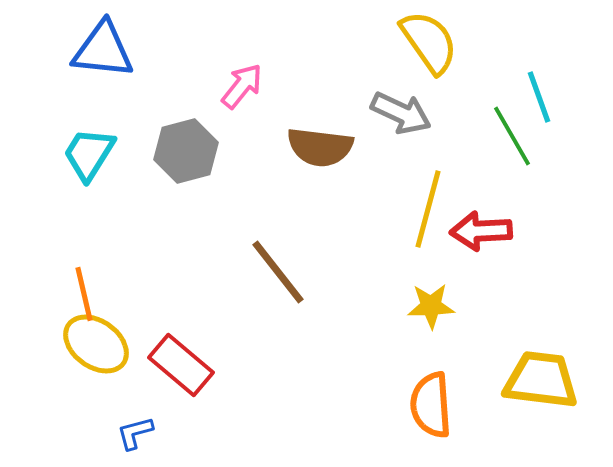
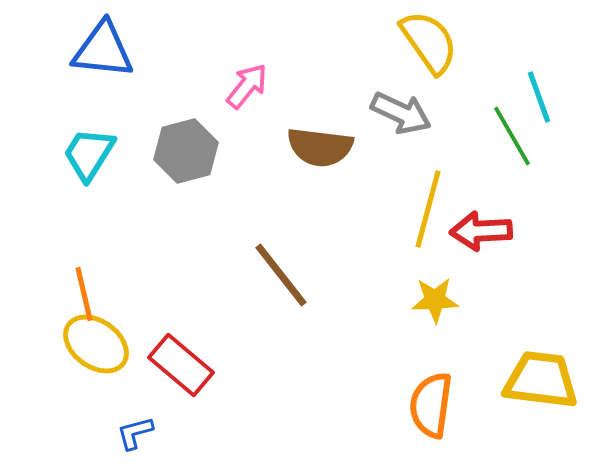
pink arrow: moved 5 px right
brown line: moved 3 px right, 3 px down
yellow star: moved 4 px right, 6 px up
orange semicircle: rotated 12 degrees clockwise
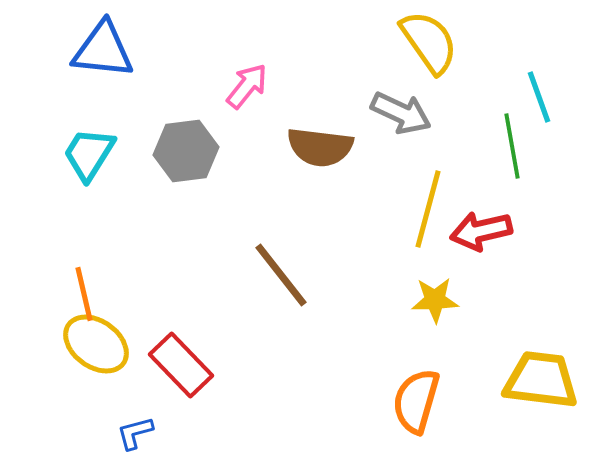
green line: moved 10 px down; rotated 20 degrees clockwise
gray hexagon: rotated 8 degrees clockwise
red arrow: rotated 10 degrees counterclockwise
red rectangle: rotated 6 degrees clockwise
orange semicircle: moved 15 px left, 4 px up; rotated 8 degrees clockwise
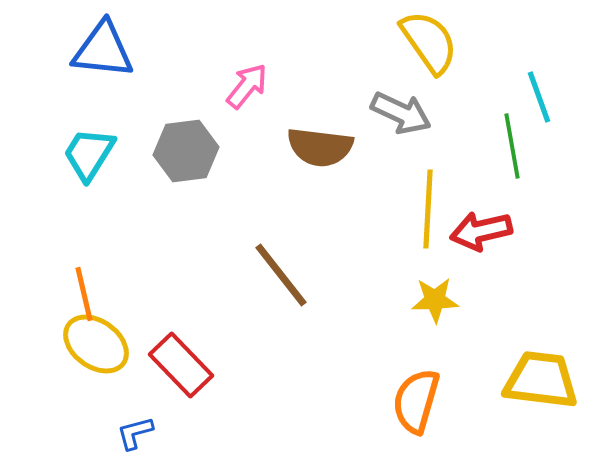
yellow line: rotated 12 degrees counterclockwise
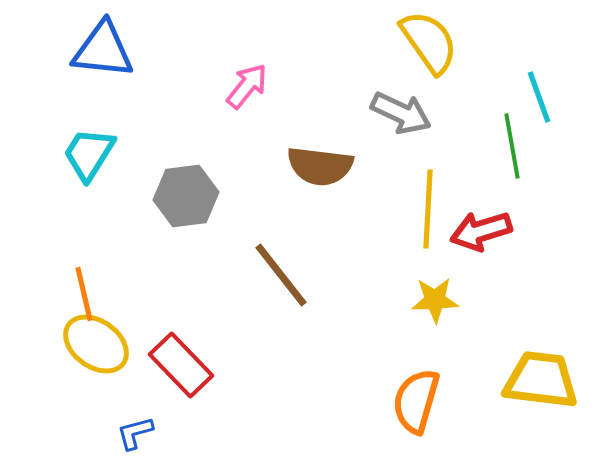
brown semicircle: moved 19 px down
gray hexagon: moved 45 px down
red arrow: rotated 4 degrees counterclockwise
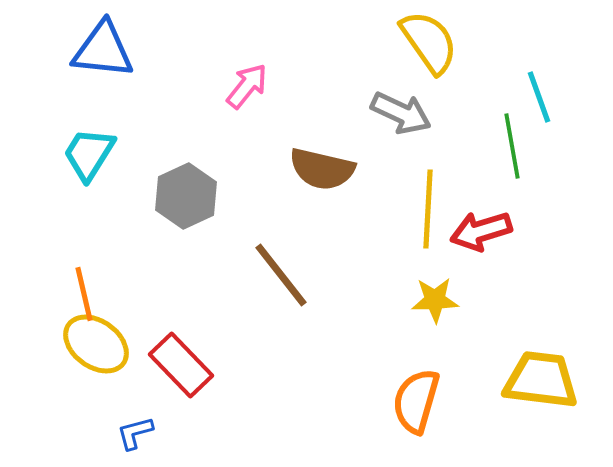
brown semicircle: moved 2 px right, 3 px down; rotated 6 degrees clockwise
gray hexagon: rotated 18 degrees counterclockwise
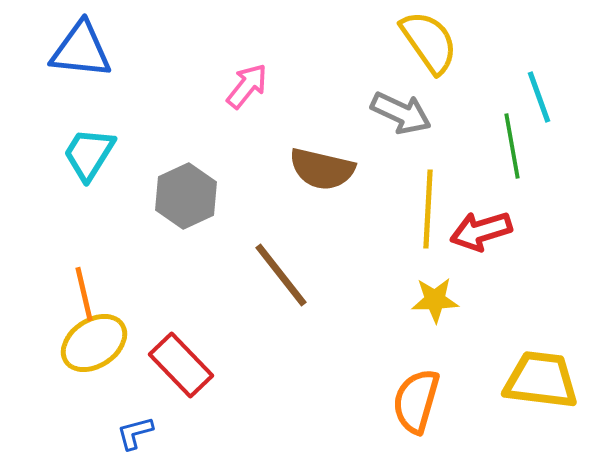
blue triangle: moved 22 px left
yellow ellipse: moved 2 px left, 1 px up; rotated 70 degrees counterclockwise
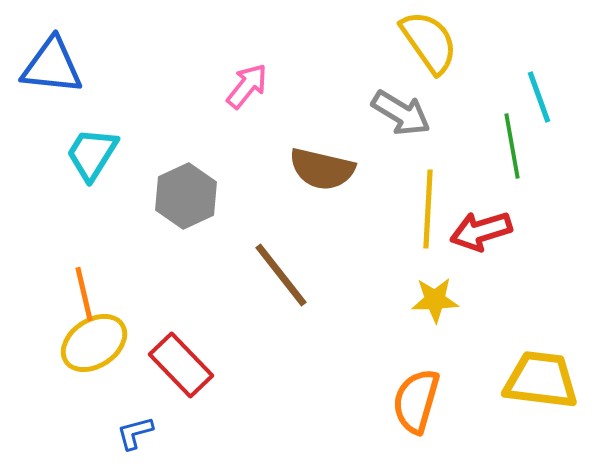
blue triangle: moved 29 px left, 16 px down
gray arrow: rotated 6 degrees clockwise
cyan trapezoid: moved 3 px right
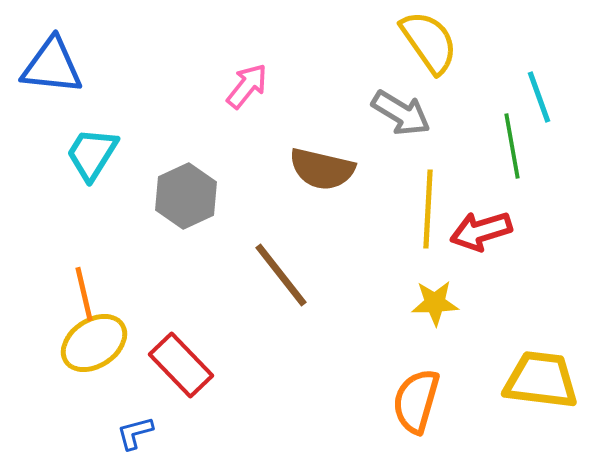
yellow star: moved 3 px down
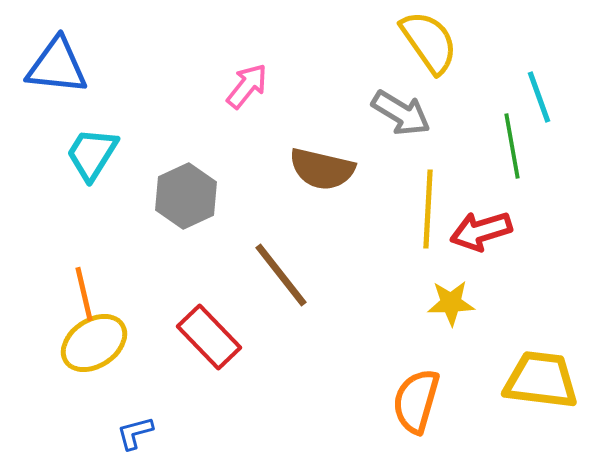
blue triangle: moved 5 px right
yellow star: moved 16 px right
red rectangle: moved 28 px right, 28 px up
